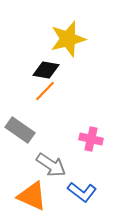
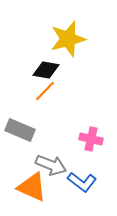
gray rectangle: rotated 12 degrees counterclockwise
gray arrow: rotated 12 degrees counterclockwise
blue L-shape: moved 10 px up
orange triangle: moved 9 px up
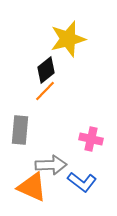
black diamond: rotated 48 degrees counterclockwise
gray rectangle: rotated 72 degrees clockwise
gray arrow: rotated 24 degrees counterclockwise
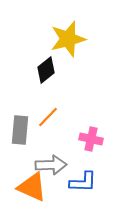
orange line: moved 3 px right, 26 px down
blue L-shape: moved 1 px right; rotated 36 degrees counterclockwise
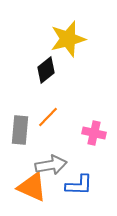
pink cross: moved 3 px right, 6 px up
gray arrow: rotated 8 degrees counterclockwise
blue L-shape: moved 4 px left, 3 px down
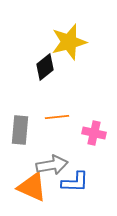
yellow star: moved 1 px right, 3 px down
black diamond: moved 1 px left, 3 px up
orange line: moved 9 px right; rotated 40 degrees clockwise
gray arrow: moved 1 px right
blue L-shape: moved 4 px left, 3 px up
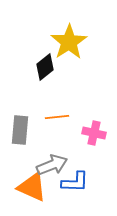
yellow star: rotated 18 degrees counterclockwise
gray arrow: rotated 12 degrees counterclockwise
